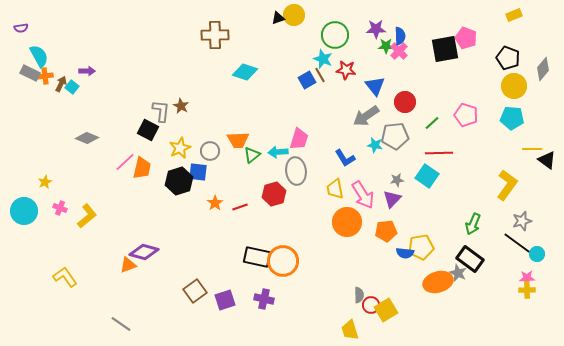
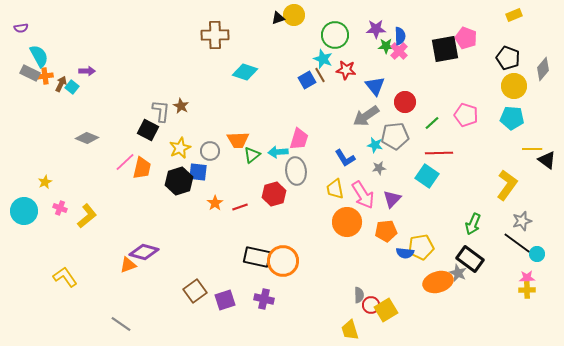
gray star at (397, 180): moved 18 px left, 12 px up
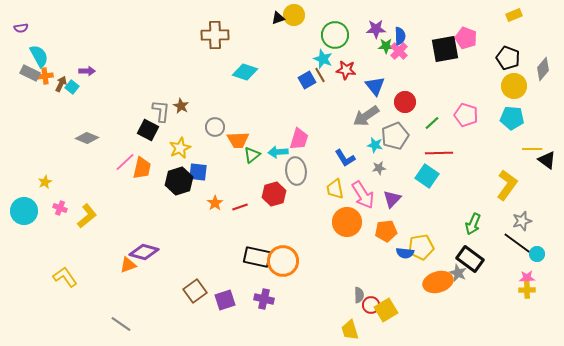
gray pentagon at (395, 136): rotated 16 degrees counterclockwise
gray circle at (210, 151): moved 5 px right, 24 px up
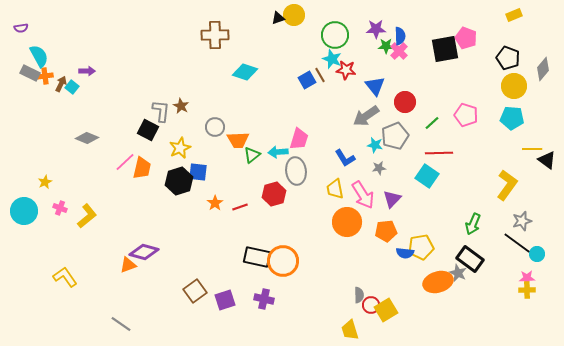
cyan star at (323, 59): moved 9 px right
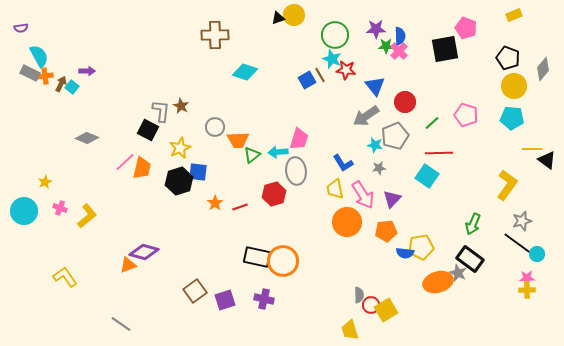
pink pentagon at (466, 38): moved 10 px up
blue L-shape at (345, 158): moved 2 px left, 5 px down
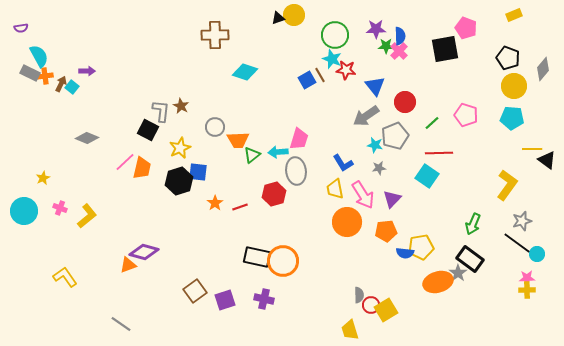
yellow star at (45, 182): moved 2 px left, 4 px up
gray star at (458, 273): rotated 12 degrees clockwise
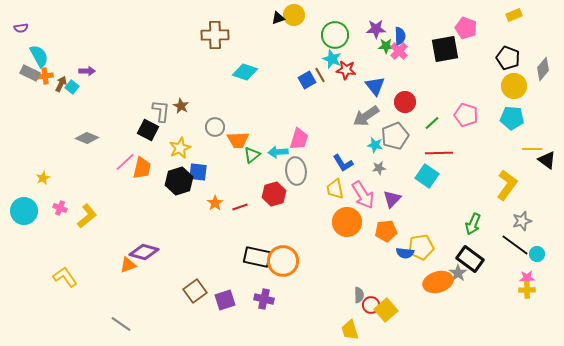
black line at (517, 243): moved 2 px left, 2 px down
yellow square at (386, 310): rotated 10 degrees counterclockwise
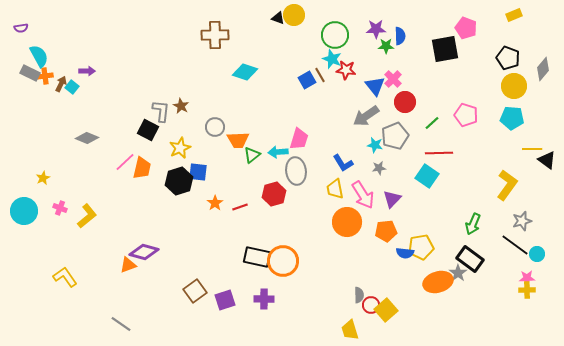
black triangle at (278, 18): rotated 40 degrees clockwise
pink cross at (399, 51): moved 6 px left, 28 px down
purple cross at (264, 299): rotated 12 degrees counterclockwise
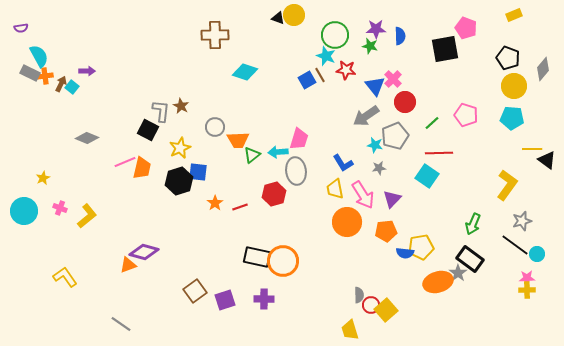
green star at (386, 46): moved 16 px left; rotated 14 degrees clockwise
cyan star at (332, 59): moved 6 px left, 3 px up
pink line at (125, 162): rotated 20 degrees clockwise
